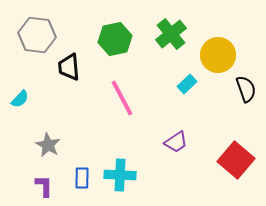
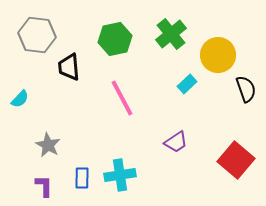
cyan cross: rotated 12 degrees counterclockwise
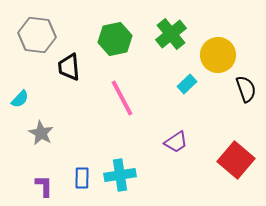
gray star: moved 7 px left, 12 px up
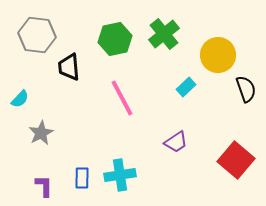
green cross: moved 7 px left
cyan rectangle: moved 1 px left, 3 px down
gray star: rotated 15 degrees clockwise
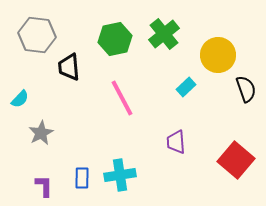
purple trapezoid: rotated 120 degrees clockwise
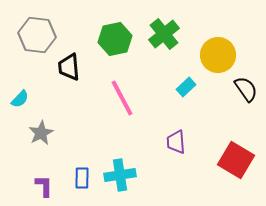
black semicircle: rotated 16 degrees counterclockwise
red square: rotated 9 degrees counterclockwise
